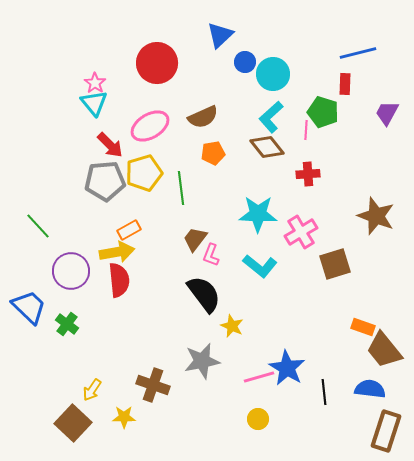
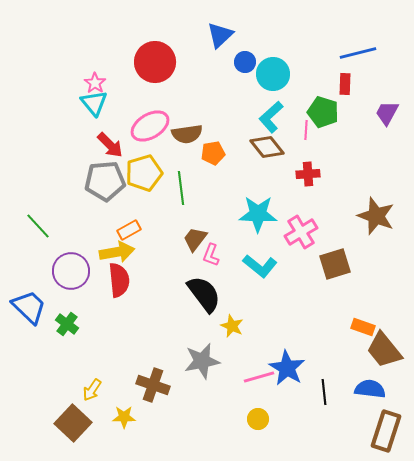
red circle at (157, 63): moved 2 px left, 1 px up
brown semicircle at (203, 117): moved 16 px left, 17 px down; rotated 16 degrees clockwise
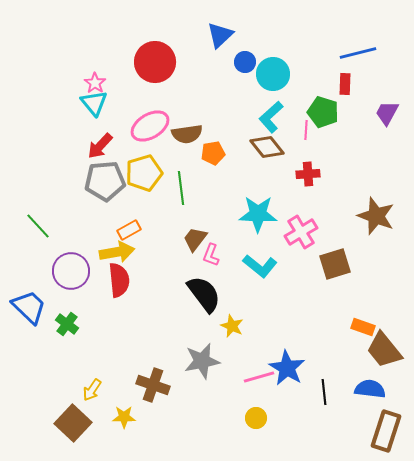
red arrow at (110, 145): moved 10 px left, 1 px down; rotated 88 degrees clockwise
yellow circle at (258, 419): moved 2 px left, 1 px up
